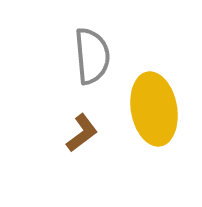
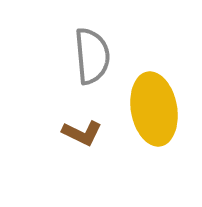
brown L-shape: rotated 63 degrees clockwise
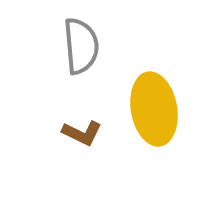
gray semicircle: moved 11 px left, 10 px up
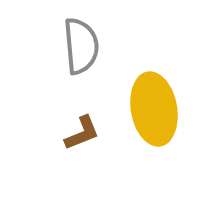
brown L-shape: rotated 48 degrees counterclockwise
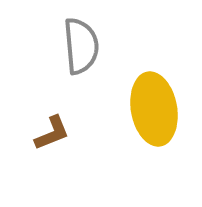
brown L-shape: moved 30 px left
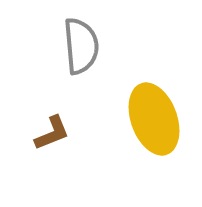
yellow ellipse: moved 10 px down; rotated 10 degrees counterclockwise
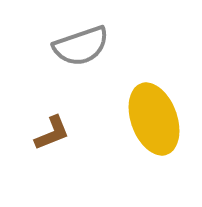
gray semicircle: rotated 76 degrees clockwise
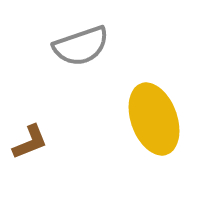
brown L-shape: moved 22 px left, 9 px down
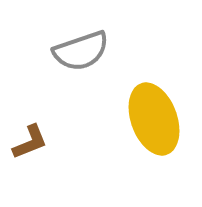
gray semicircle: moved 5 px down
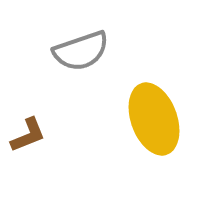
brown L-shape: moved 2 px left, 7 px up
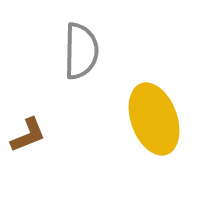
gray semicircle: rotated 70 degrees counterclockwise
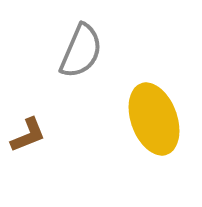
gray semicircle: rotated 22 degrees clockwise
